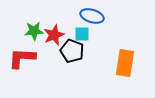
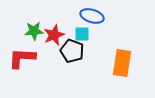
orange rectangle: moved 3 px left
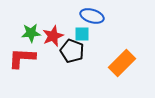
green star: moved 3 px left, 2 px down
red star: moved 1 px left, 1 px down
orange rectangle: rotated 36 degrees clockwise
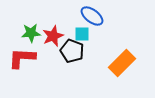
blue ellipse: rotated 20 degrees clockwise
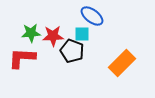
red star: rotated 20 degrees clockwise
